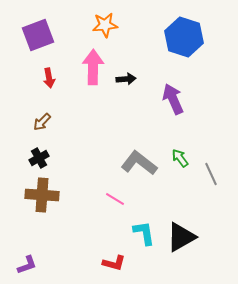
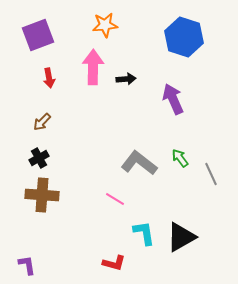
purple L-shape: rotated 80 degrees counterclockwise
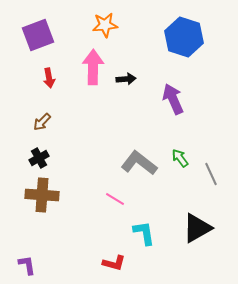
black triangle: moved 16 px right, 9 px up
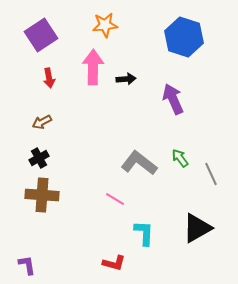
purple square: moved 3 px right; rotated 12 degrees counterclockwise
brown arrow: rotated 18 degrees clockwise
cyan L-shape: rotated 12 degrees clockwise
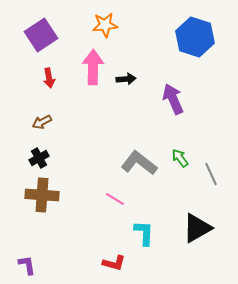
blue hexagon: moved 11 px right
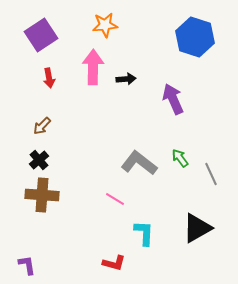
brown arrow: moved 4 px down; rotated 18 degrees counterclockwise
black cross: moved 2 px down; rotated 12 degrees counterclockwise
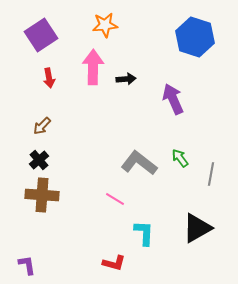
gray line: rotated 35 degrees clockwise
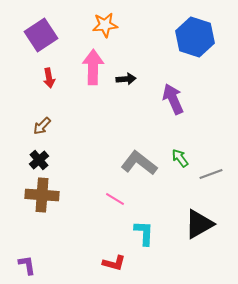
gray line: rotated 60 degrees clockwise
black triangle: moved 2 px right, 4 px up
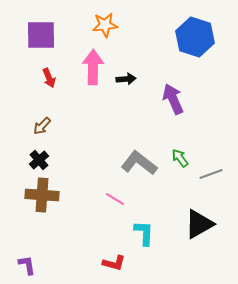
purple square: rotated 32 degrees clockwise
red arrow: rotated 12 degrees counterclockwise
